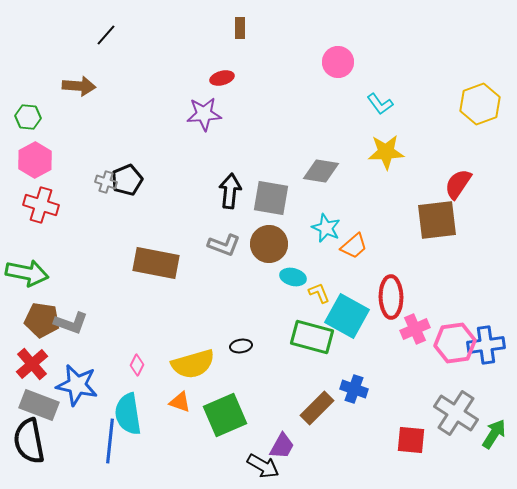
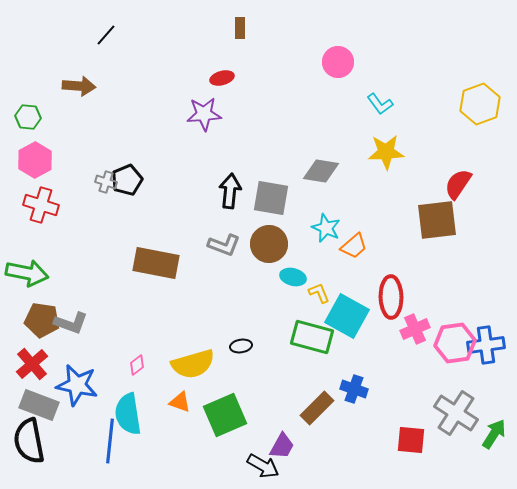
pink diamond at (137, 365): rotated 25 degrees clockwise
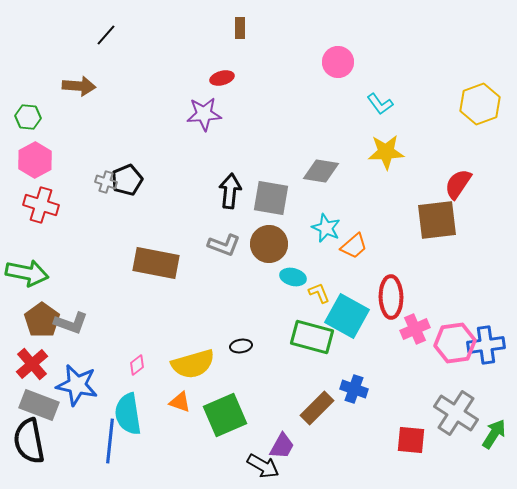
brown pentagon at (42, 320): rotated 28 degrees clockwise
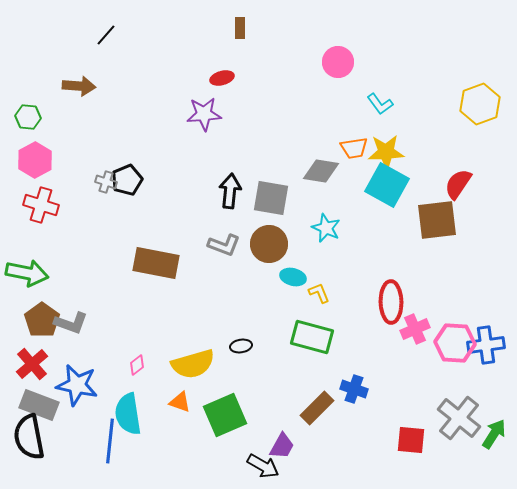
orange trapezoid at (354, 246): moved 98 px up; rotated 32 degrees clockwise
red ellipse at (391, 297): moved 5 px down
cyan square at (347, 316): moved 40 px right, 131 px up
pink hexagon at (455, 343): rotated 12 degrees clockwise
gray cross at (456, 413): moved 3 px right, 5 px down; rotated 6 degrees clockwise
black semicircle at (29, 441): moved 4 px up
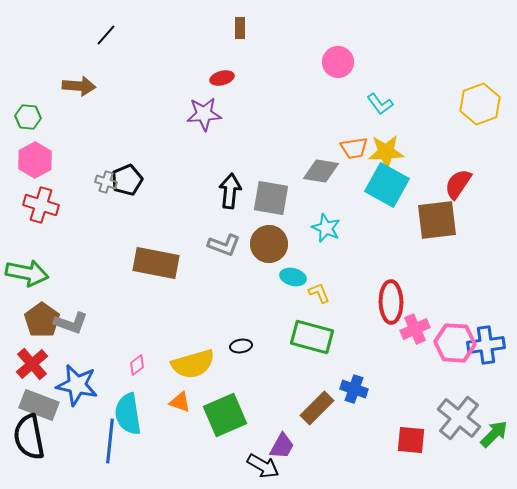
green arrow at (494, 434): rotated 12 degrees clockwise
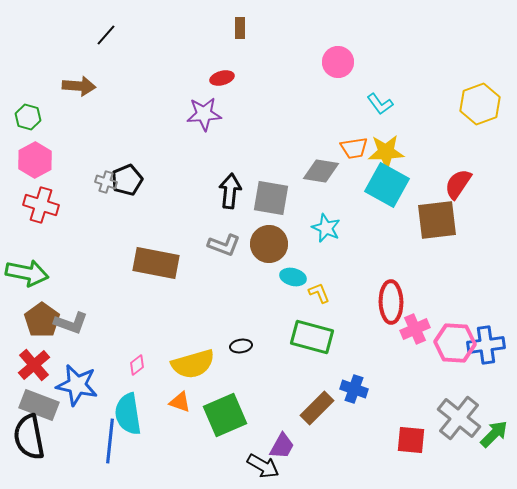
green hexagon at (28, 117): rotated 10 degrees clockwise
red cross at (32, 364): moved 2 px right, 1 px down
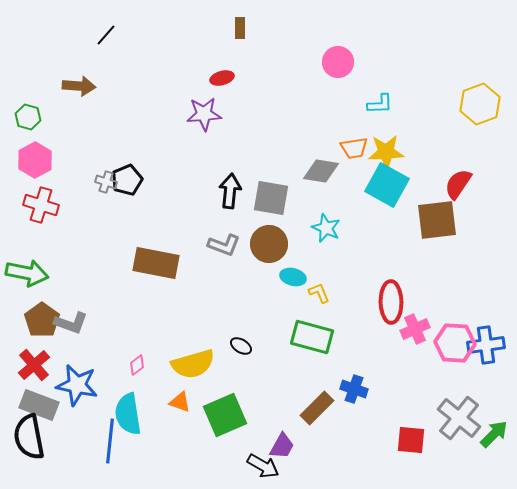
cyan L-shape at (380, 104): rotated 56 degrees counterclockwise
black ellipse at (241, 346): rotated 40 degrees clockwise
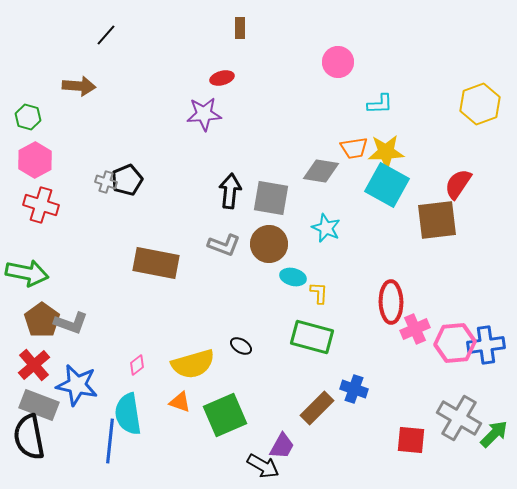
yellow L-shape at (319, 293): rotated 25 degrees clockwise
pink hexagon at (455, 343): rotated 9 degrees counterclockwise
gray cross at (459, 418): rotated 9 degrees counterclockwise
